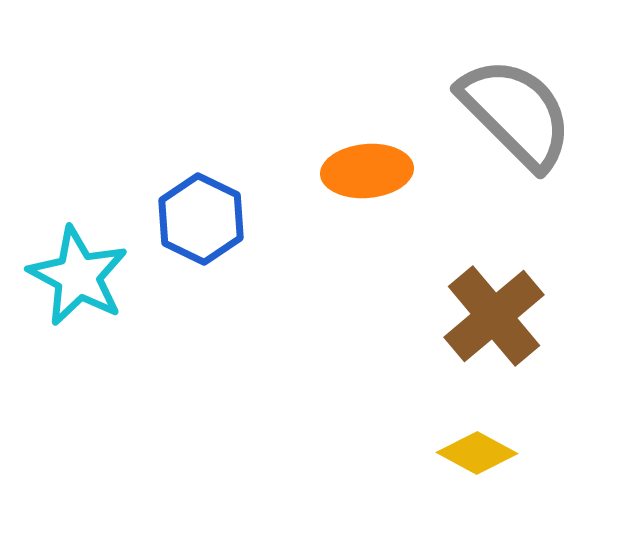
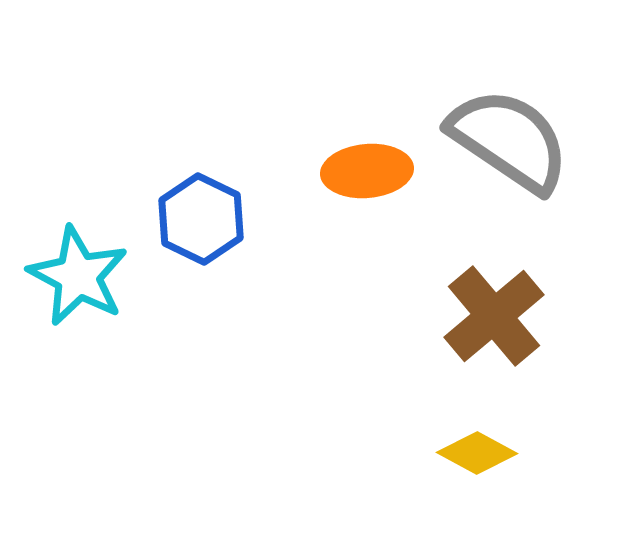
gray semicircle: moved 7 px left, 27 px down; rotated 11 degrees counterclockwise
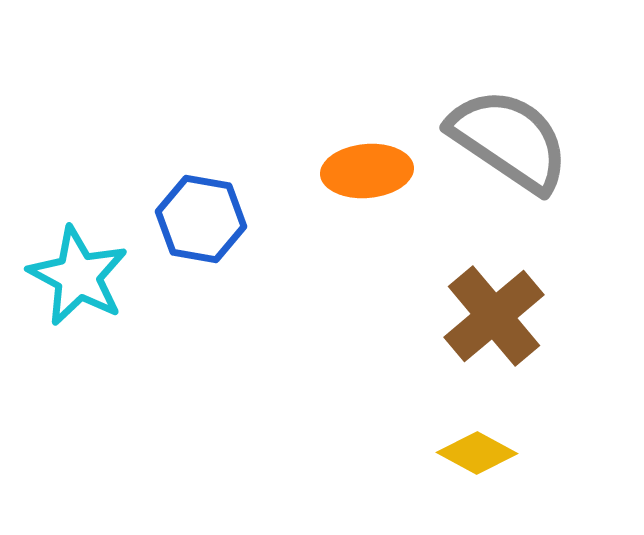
blue hexagon: rotated 16 degrees counterclockwise
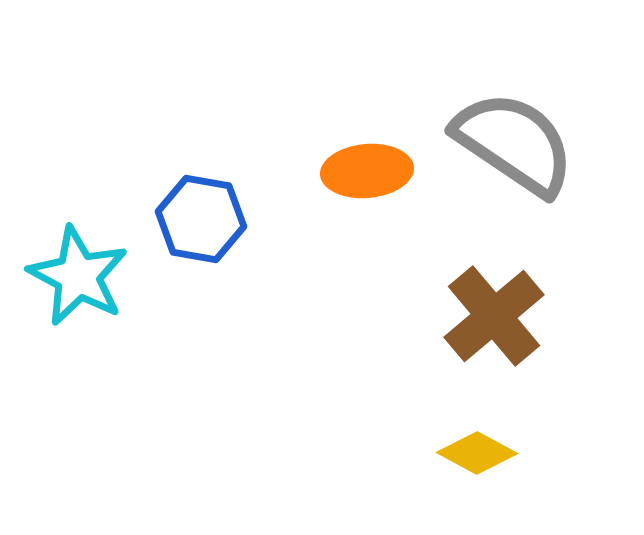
gray semicircle: moved 5 px right, 3 px down
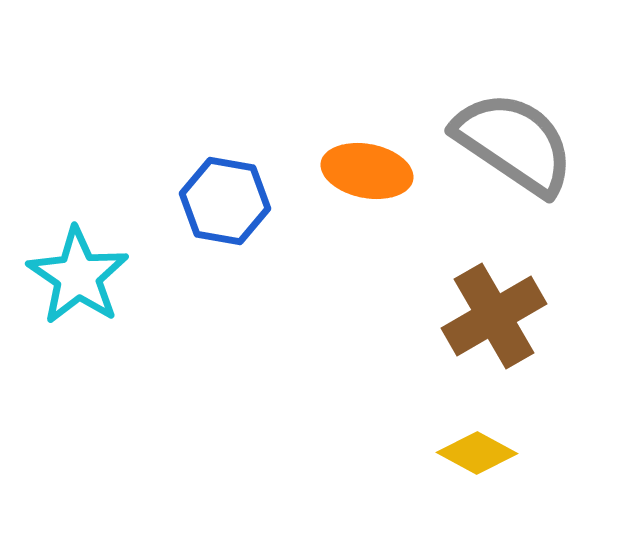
orange ellipse: rotated 16 degrees clockwise
blue hexagon: moved 24 px right, 18 px up
cyan star: rotated 6 degrees clockwise
brown cross: rotated 10 degrees clockwise
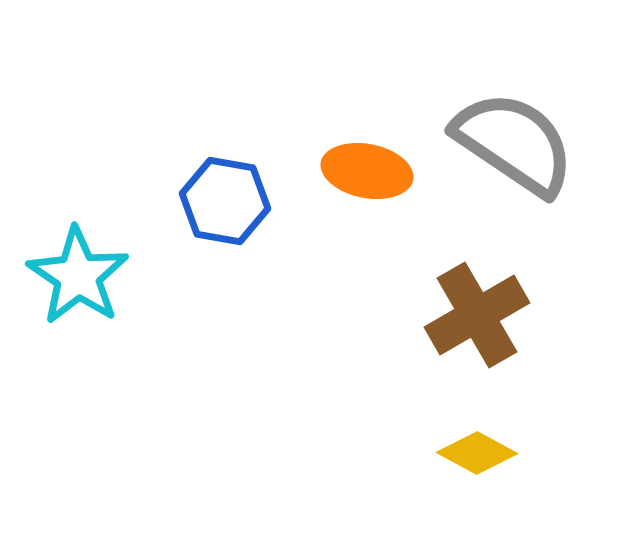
brown cross: moved 17 px left, 1 px up
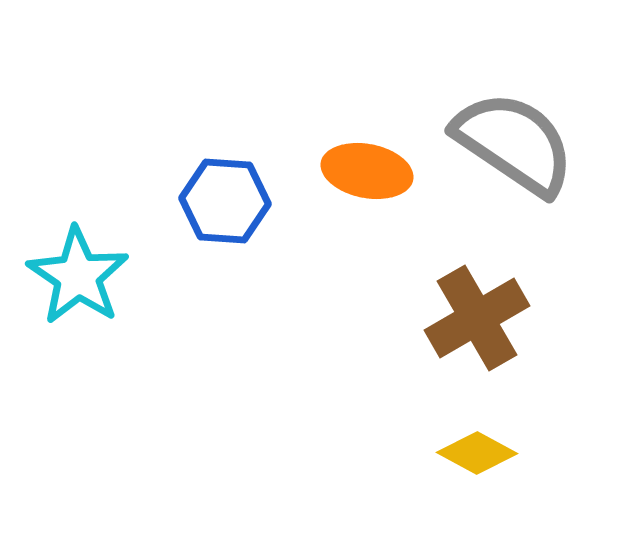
blue hexagon: rotated 6 degrees counterclockwise
brown cross: moved 3 px down
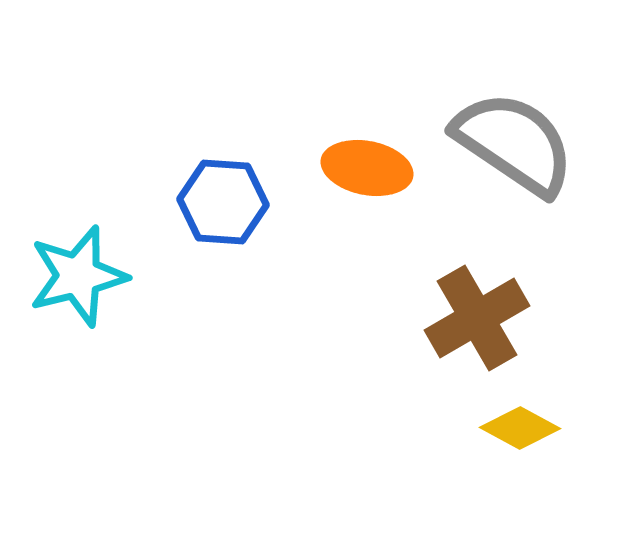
orange ellipse: moved 3 px up
blue hexagon: moved 2 px left, 1 px down
cyan star: rotated 24 degrees clockwise
yellow diamond: moved 43 px right, 25 px up
